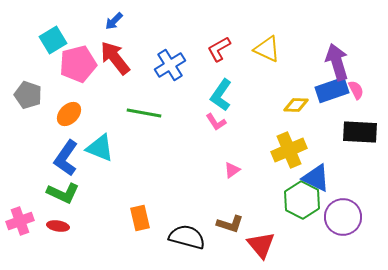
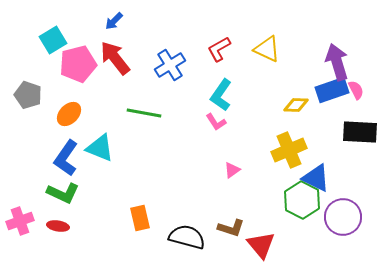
brown L-shape: moved 1 px right, 4 px down
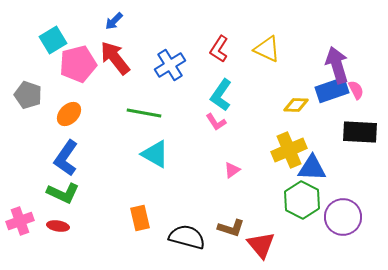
red L-shape: rotated 28 degrees counterclockwise
purple arrow: moved 3 px down
cyan triangle: moved 55 px right, 6 px down; rotated 8 degrees clockwise
blue triangle: moved 4 px left, 10 px up; rotated 24 degrees counterclockwise
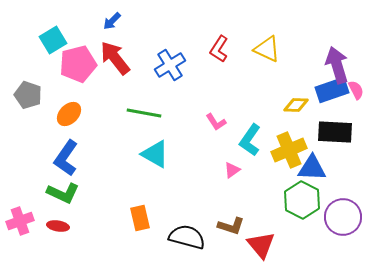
blue arrow: moved 2 px left
cyan L-shape: moved 29 px right, 45 px down
black rectangle: moved 25 px left
brown L-shape: moved 2 px up
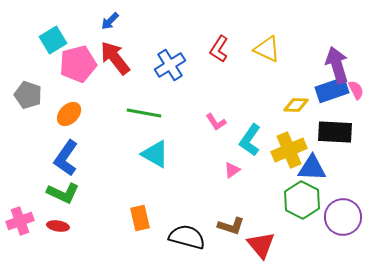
blue arrow: moved 2 px left
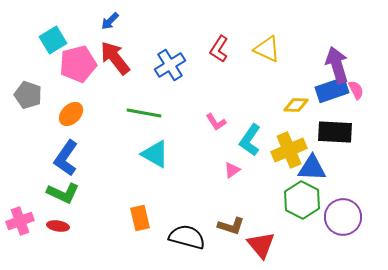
orange ellipse: moved 2 px right
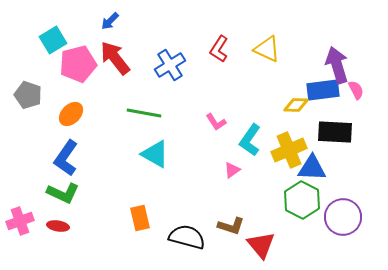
blue rectangle: moved 9 px left; rotated 12 degrees clockwise
